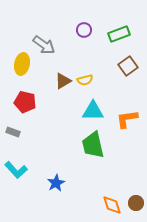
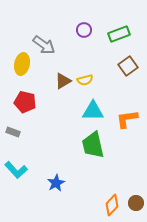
orange diamond: rotated 60 degrees clockwise
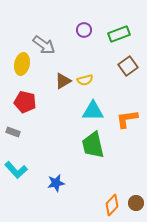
blue star: rotated 18 degrees clockwise
